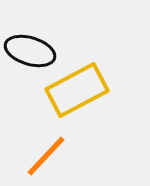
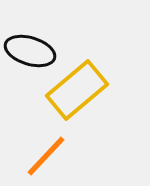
yellow rectangle: rotated 12 degrees counterclockwise
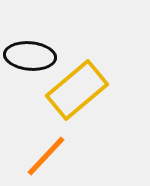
black ellipse: moved 5 px down; rotated 12 degrees counterclockwise
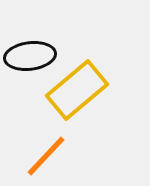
black ellipse: rotated 12 degrees counterclockwise
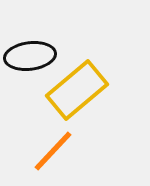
orange line: moved 7 px right, 5 px up
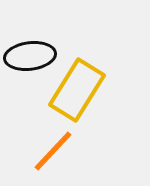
yellow rectangle: rotated 18 degrees counterclockwise
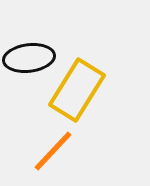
black ellipse: moved 1 px left, 2 px down
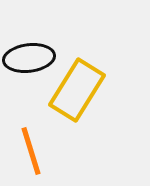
orange line: moved 22 px left; rotated 60 degrees counterclockwise
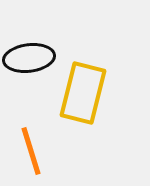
yellow rectangle: moved 6 px right, 3 px down; rotated 18 degrees counterclockwise
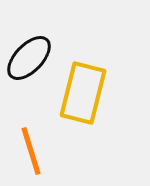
black ellipse: rotated 39 degrees counterclockwise
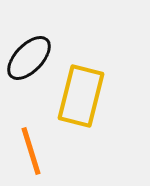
yellow rectangle: moved 2 px left, 3 px down
